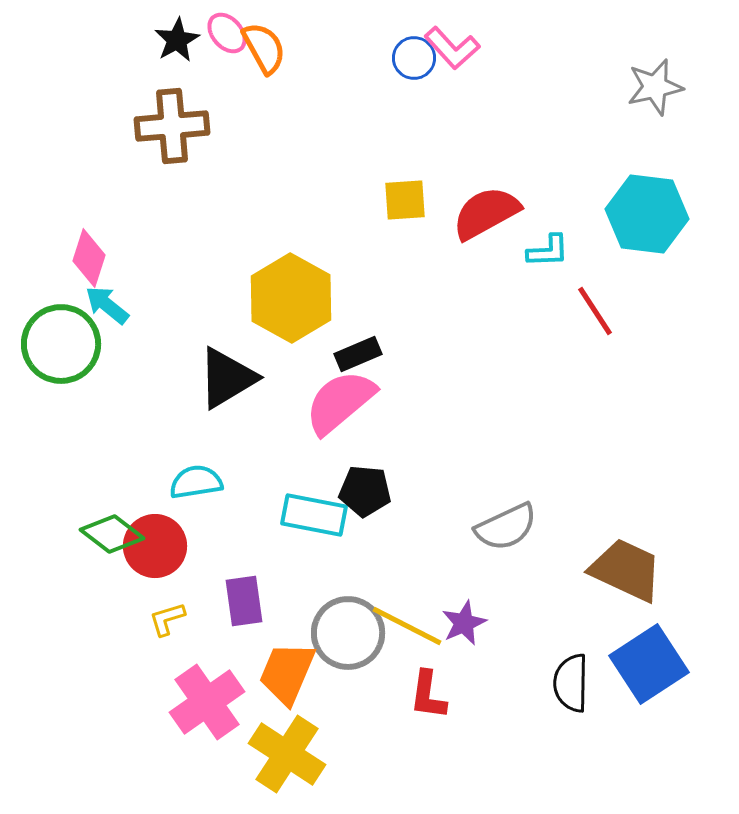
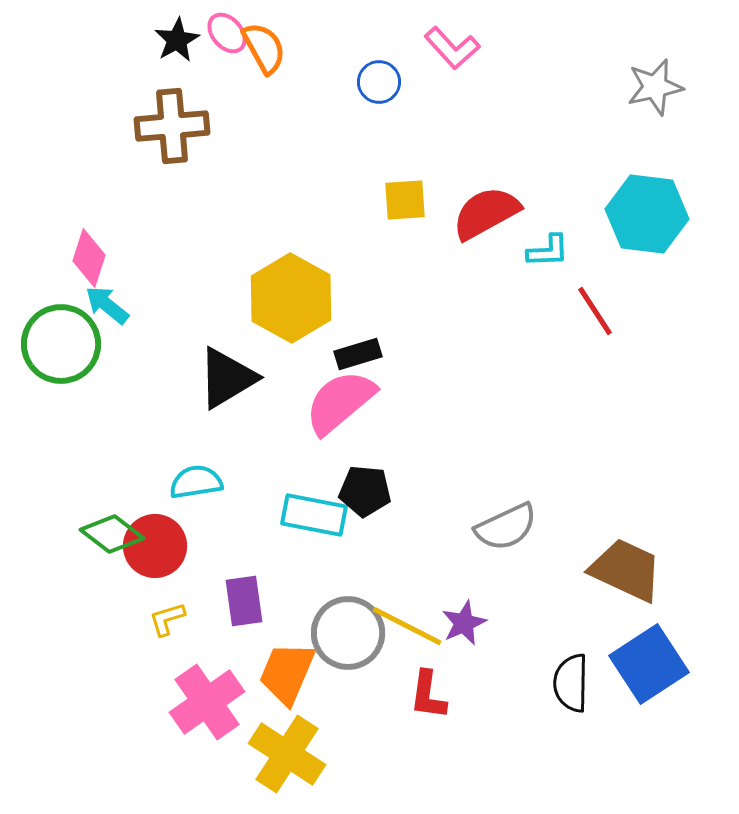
blue circle: moved 35 px left, 24 px down
black rectangle: rotated 6 degrees clockwise
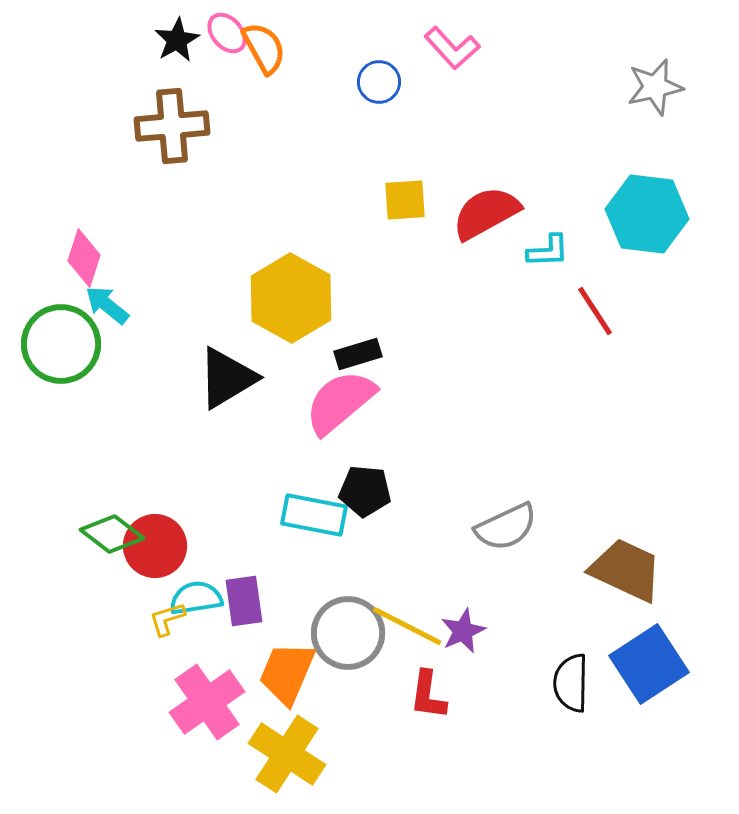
pink diamond: moved 5 px left
cyan semicircle: moved 116 px down
purple star: moved 1 px left, 8 px down
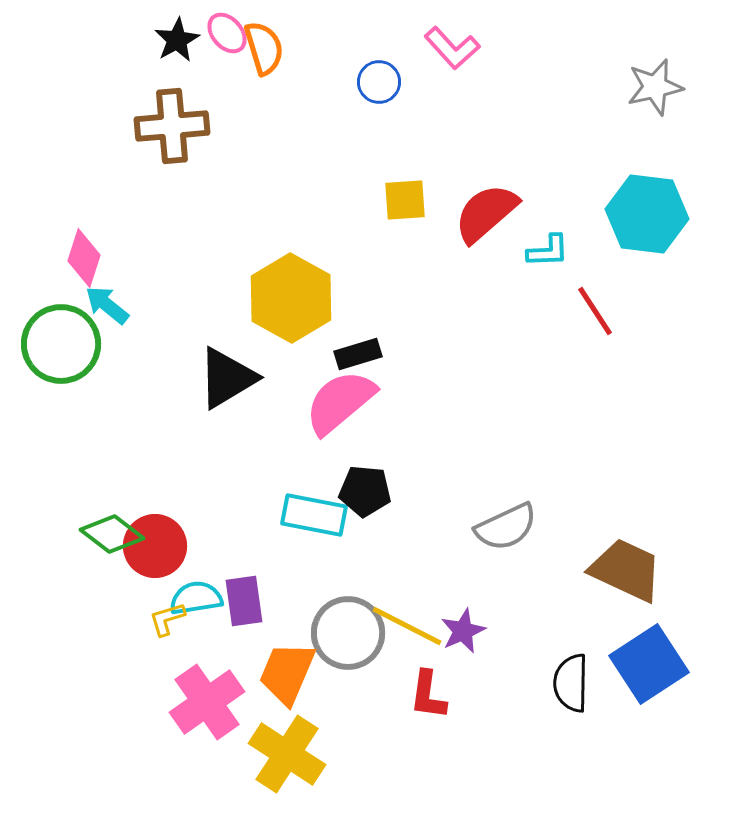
orange semicircle: rotated 12 degrees clockwise
red semicircle: rotated 12 degrees counterclockwise
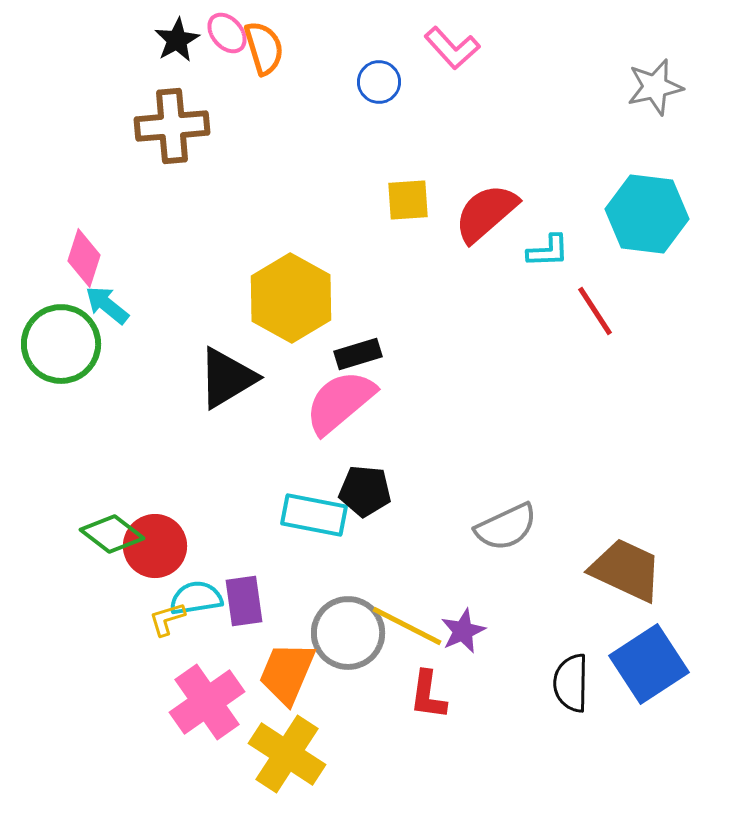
yellow square: moved 3 px right
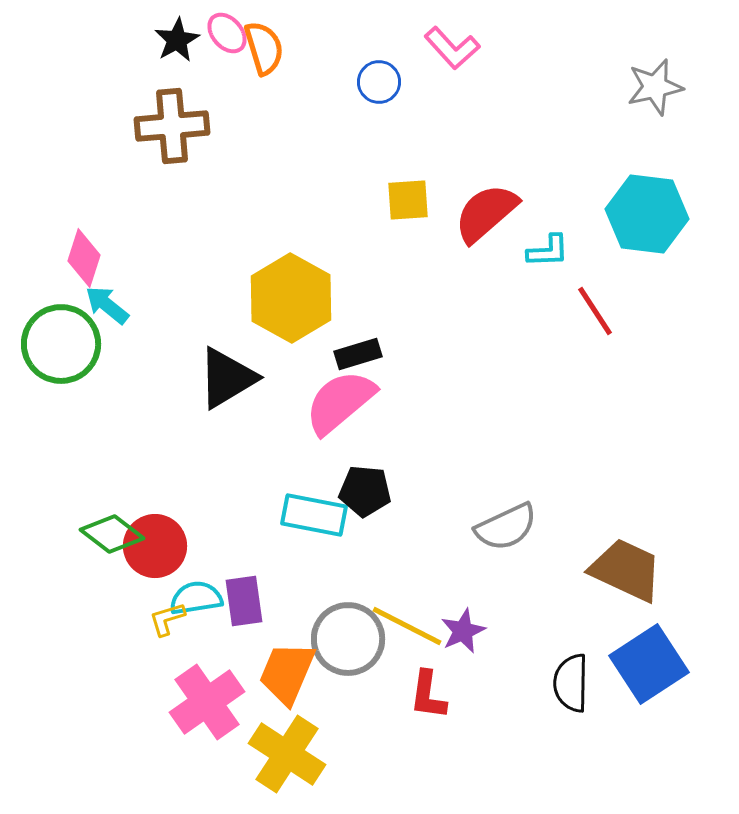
gray circle: moved 6 px down
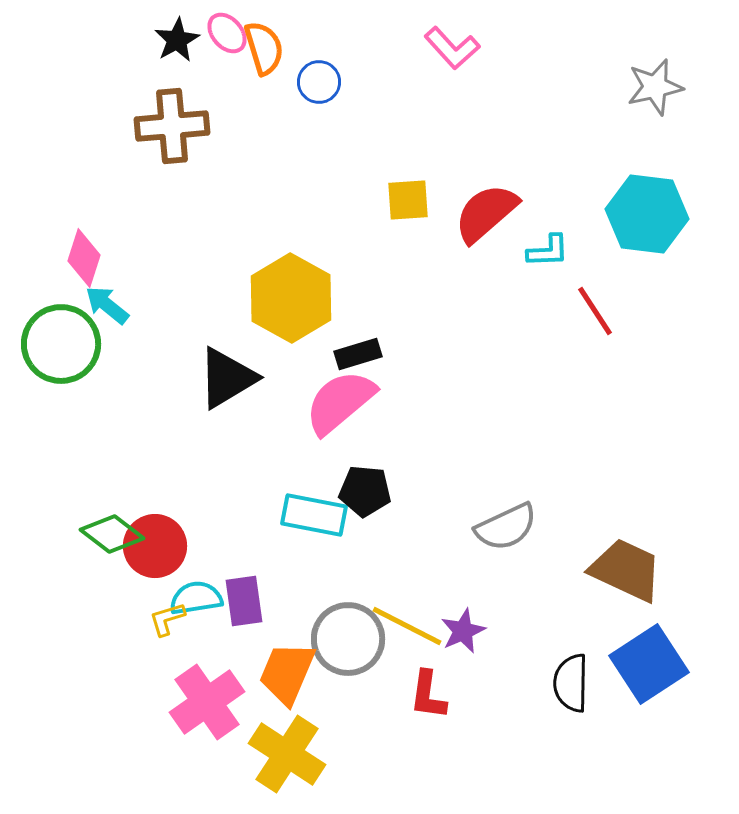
blue circle: moved 60 px left
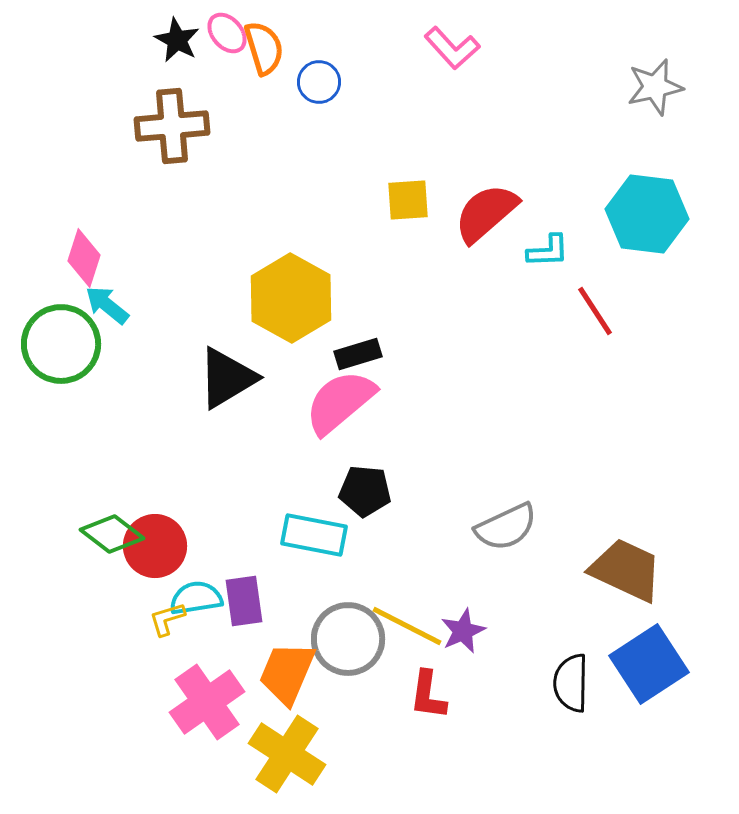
black star: rotated 15 degrees counterclockwise
cyan rectangle: moved 20 px down
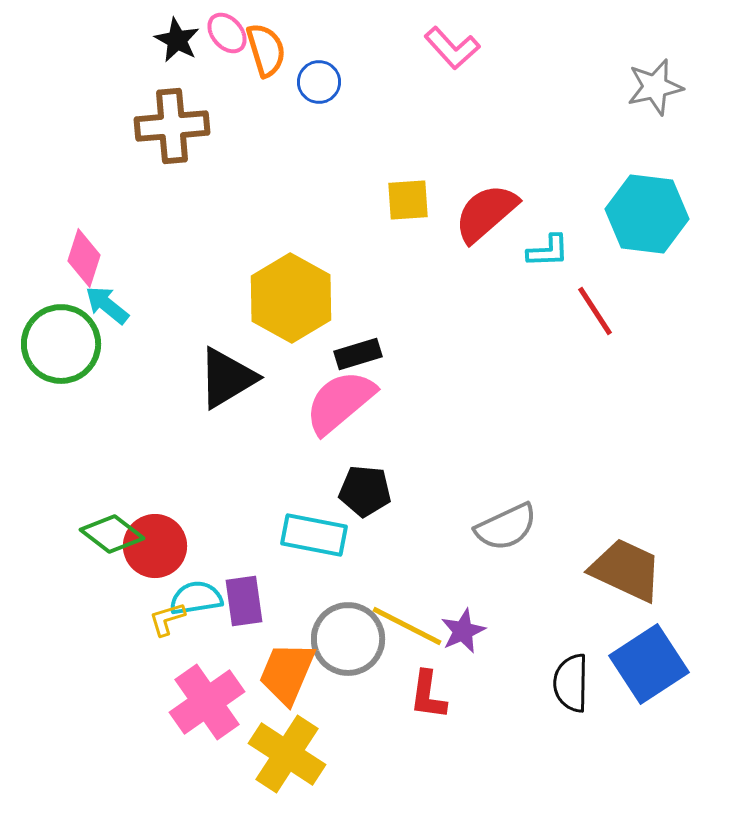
orange semicircle: moved 2 px right, 2 px down
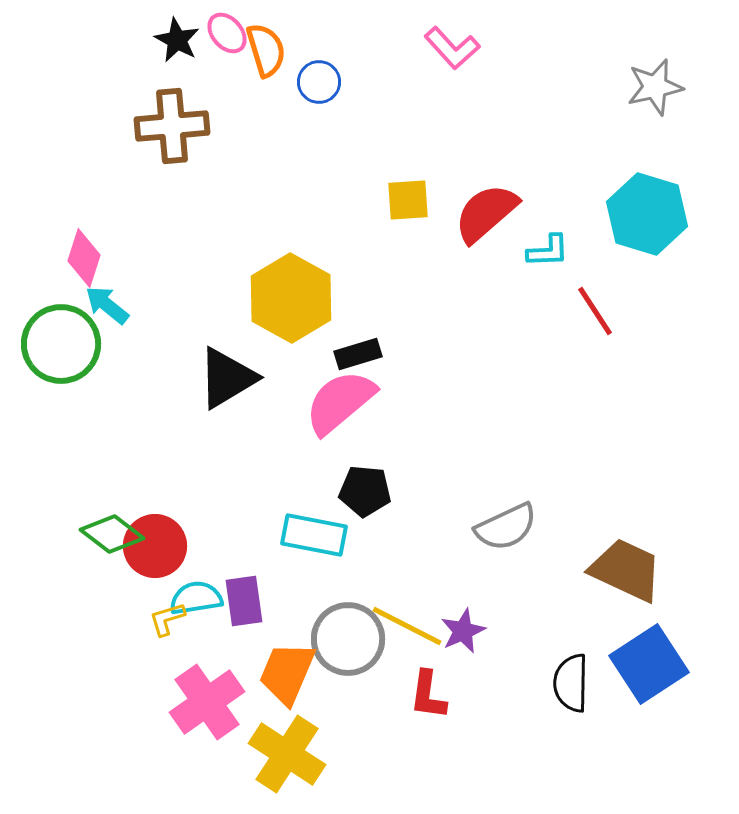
cyan hexagon: rotated 10 degrees clockwise
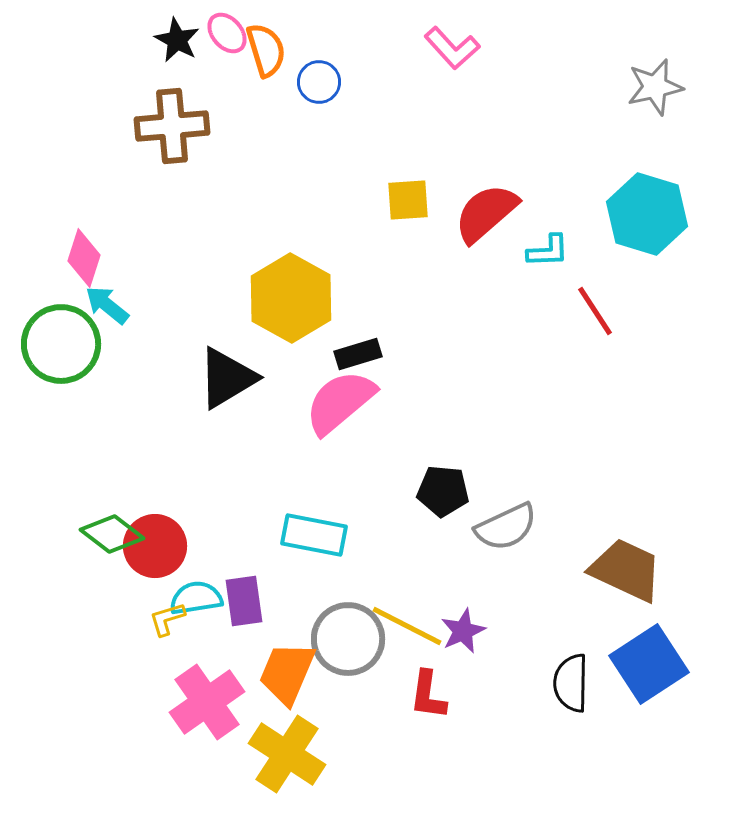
black pentagon: moved 78 px right
